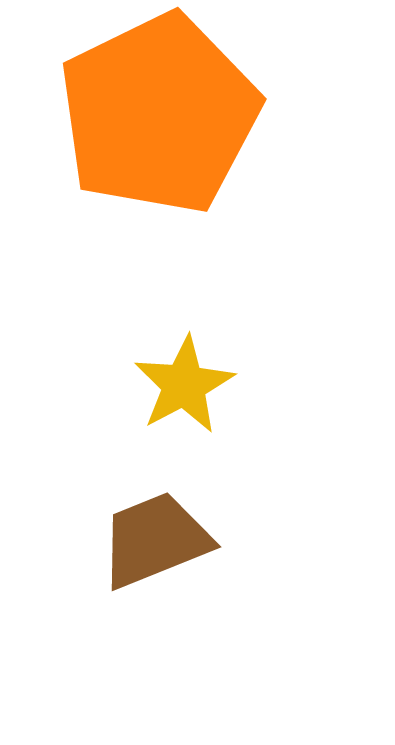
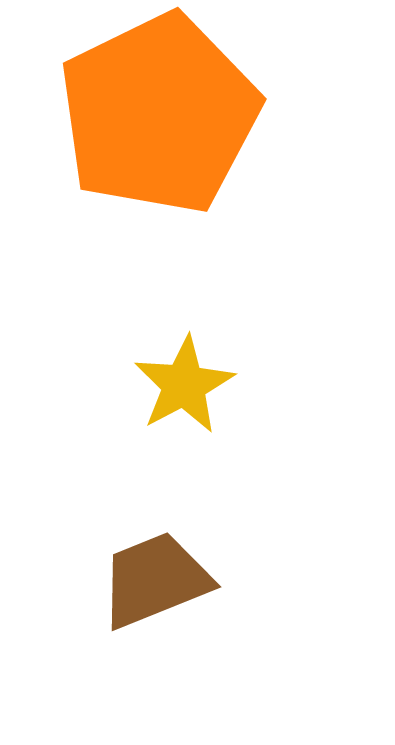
brown trapezoid: moved 40 px down
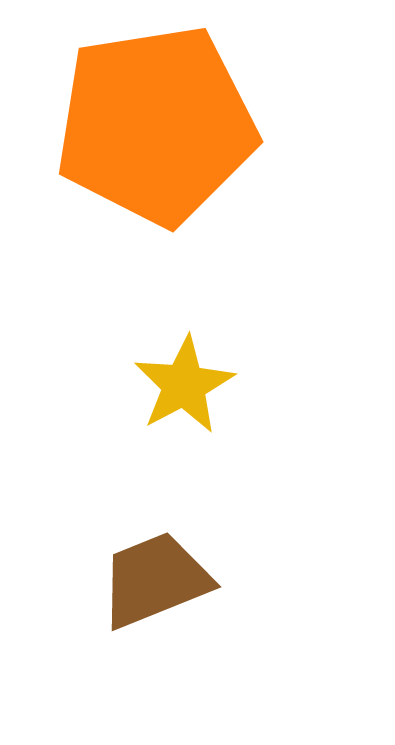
orange pentagon: moved 3 px left, 11 px down; rotated 17 degrees clockwise
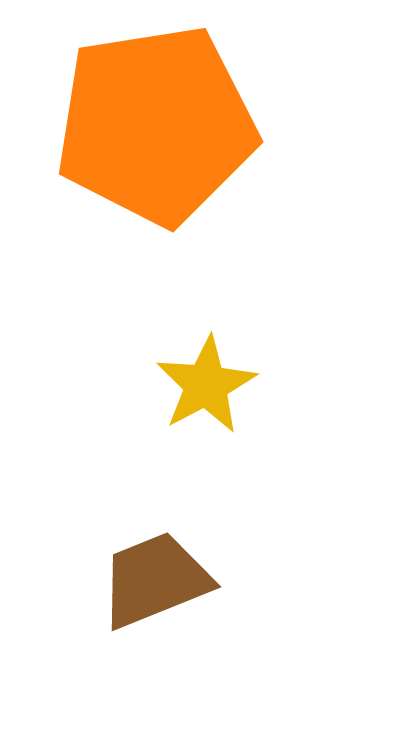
yellow star: moved 22 px right
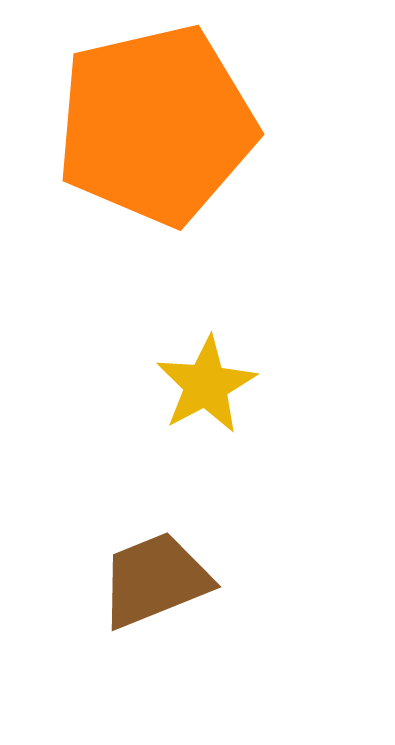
orange pentagon: rotated 4 degrees counterclockwise
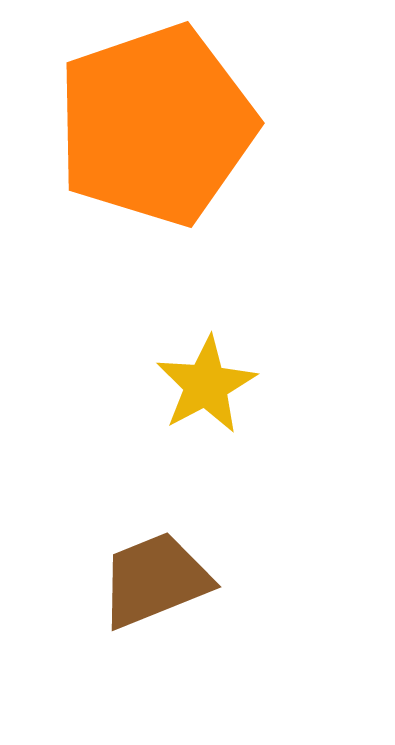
orange pentagon: rotated 6 degrees counterclockwise
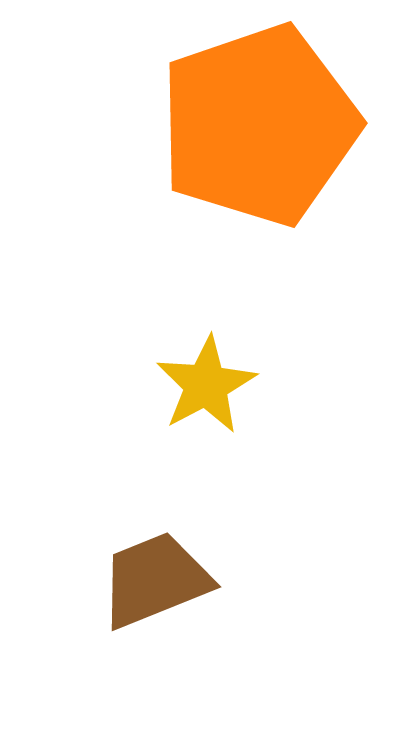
orange pentagon: moved 103 px right
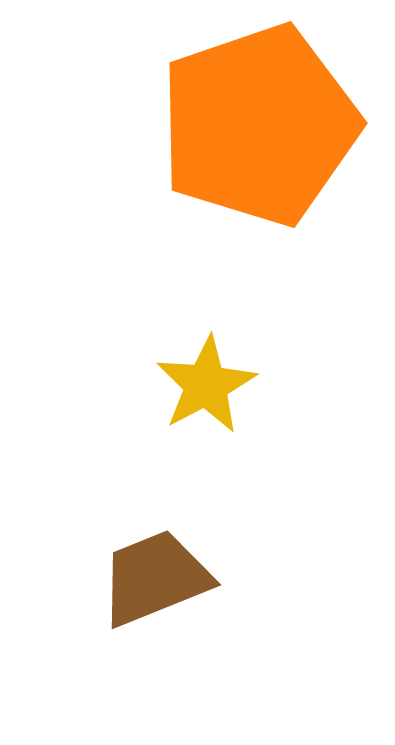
brown trapezoid: moved 2 px up
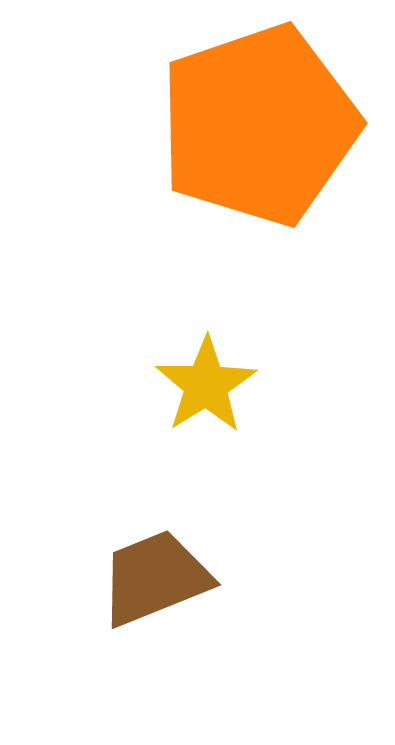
yellow star: rotated 4 degrees counterclockwise
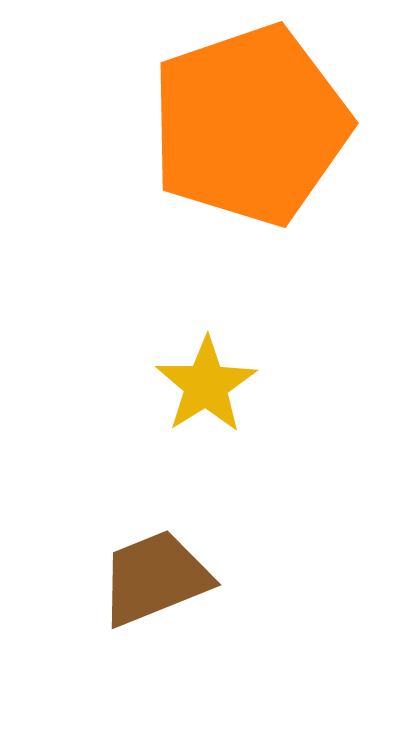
orange pentagon: moved 9 px left
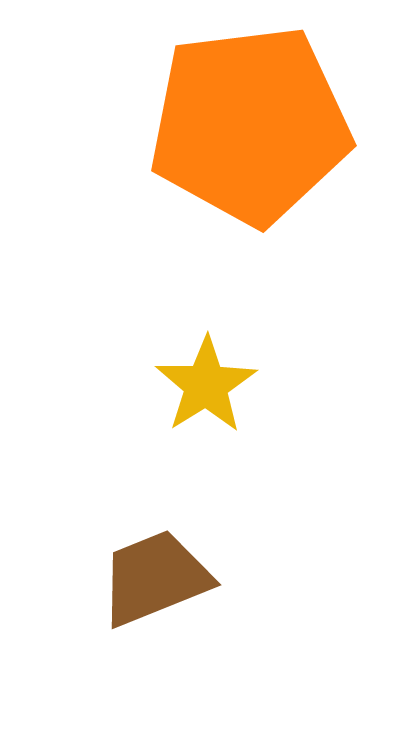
orange pentagon: rotated 12 degrees clockwise
